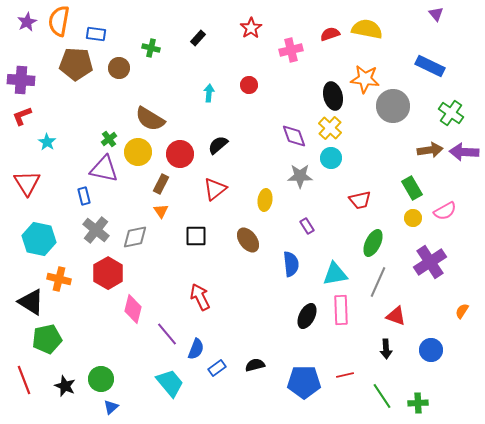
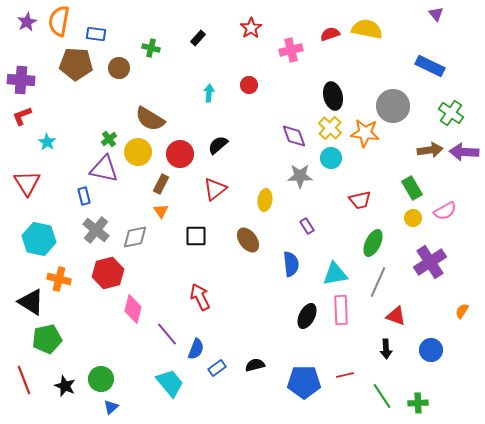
orange star at (365, 79): moved 54 px down
red hexagon at (108, 273): rotated 16 degrees clockwise
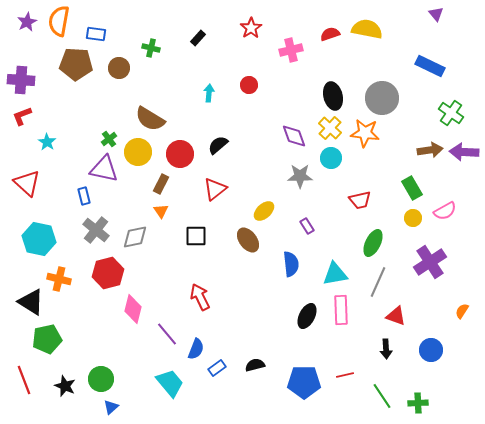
gray circle at (393, 106): moved 11 px left, 8 px up
red triangle at (27, 183): rotated 16 degrees counterclockwise
yellow ellipse at (265, 200): moved 1 px left, 11 px down; rotated 40 degrees clockwise
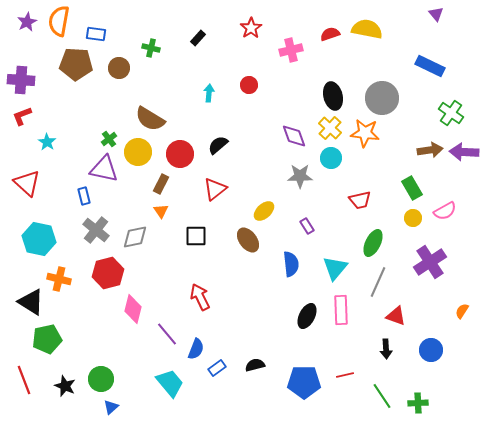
cyan triangle at (335, 274): moved 6 px up; rotated 40 degrees counterclockwise
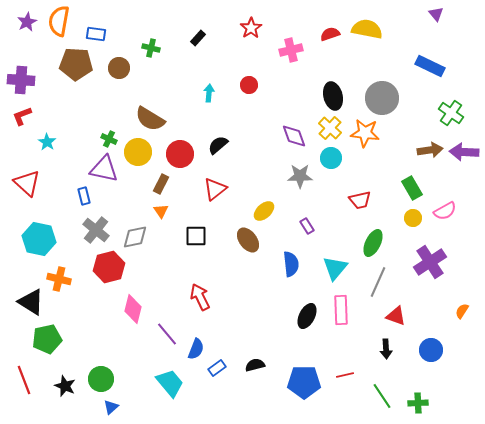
green cross at (109, 139): rotated 28 degrees counterclockwise
red hexagon at (108, 273): moved 1 px right, 6 px up
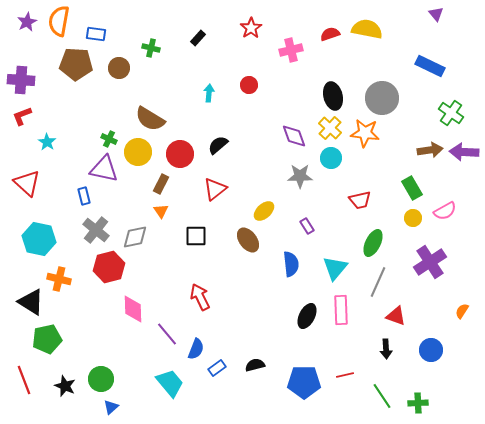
pink diamond at (133, 309): rotated 16 degrees counterclockwise
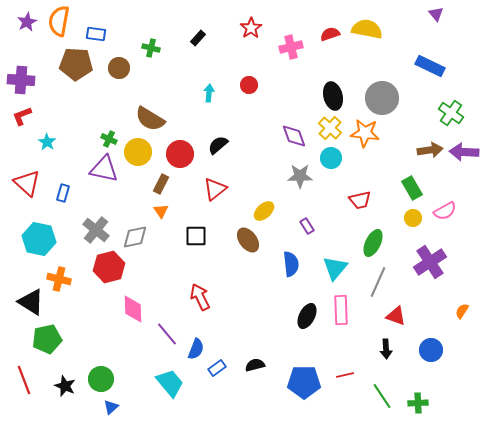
pink cross at (291, 50): moved 3 px up
blue rectangle at (84, 196): moved 21 px left, 3 px up; rotated 30 degrees clockwise
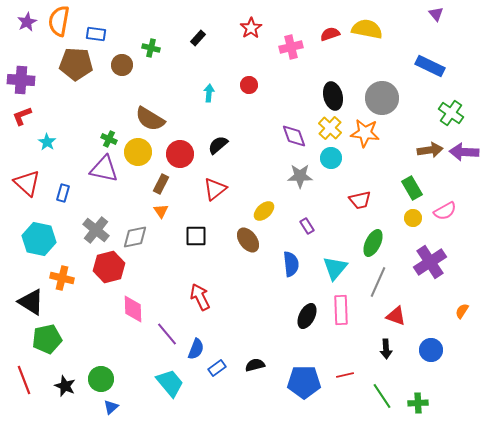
brown circle at (119, 68): moved 3 px right, 3 px up
orange cross at (59, 279): moved 3 px right, 1 px up
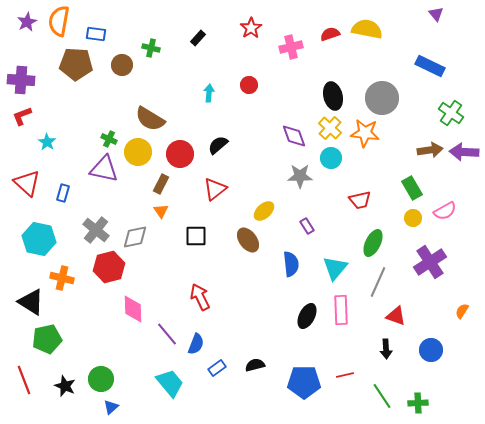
blue semicircle at (196, 349): moved 5 px up
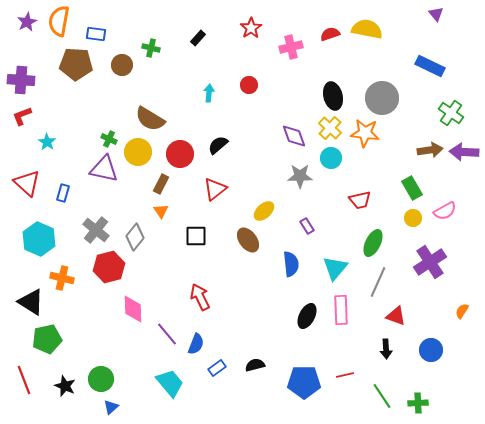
gray diamond at (135, 237): rotated 40 degrees counterclockwise
cyan hexagon at (39, 239): rotated 12 degrees clockwise
